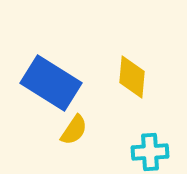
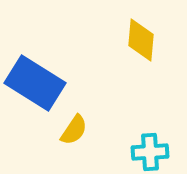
yellow diamond: moved 9 px right, 37 px up
blue rectangle: moved 16 px left
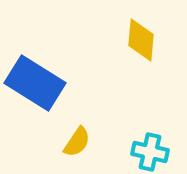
yellow semicircle: moved 3 px right, 12 px down
cyan cross: rotated 15 degrees clockwise
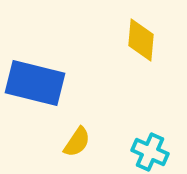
blue rectangle: rotated 18 degrees counterclockwise
cyan cross: rotated 12 degrees clockwise
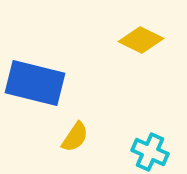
yellow diamond: rotated 69 degrees counterclockwise
yellow semicircle: moved 2 px left, 5 px up
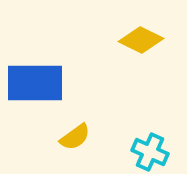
blue rectangle: rotated 14 degrees counterclockwise
yellow semicircle: rotated 20 degrees clockwise
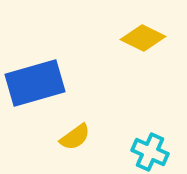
yellow diamond: moved 2 px right, 2 px up
blue rectangle: rotated 16 degrees counterclockwise
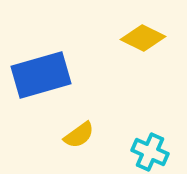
blue rectangle: moved 6 px right, 8 px up
yellow semicircle: moved 4 px right, 2 px up
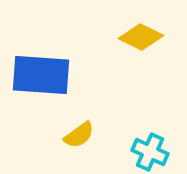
yellow diamond: moved 2 px left, 1 px up
blue rectangle: rotated 20 degrees clockwise
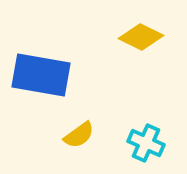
blue rectangle: rotated 6 degrees clockwise
cyan cross: moved 4 px left, 9 px up
